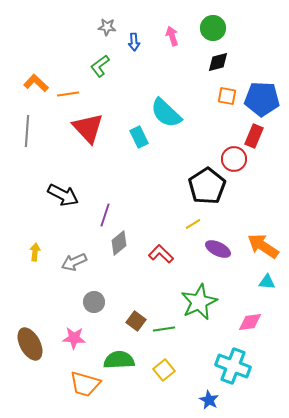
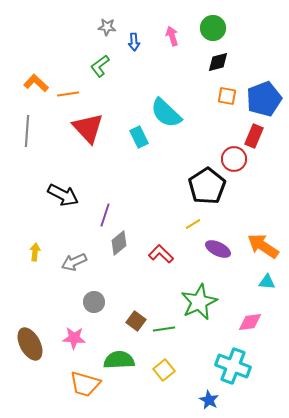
blue pentagon: moved 2 px right; rotated 24 degrees counterclockwise
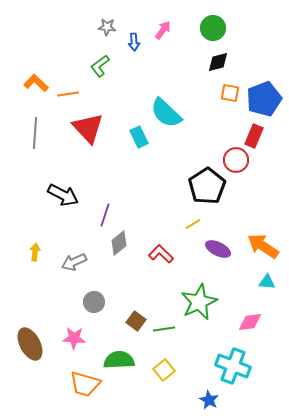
pink arrow: moved 9 px left, 6 px up; rotated 54 degrees clockwise
orange square: moved 3 px right, 3 px up
gray line: moved 8 px right, 2 px down
red circle: moved 2 px right, 1 px down
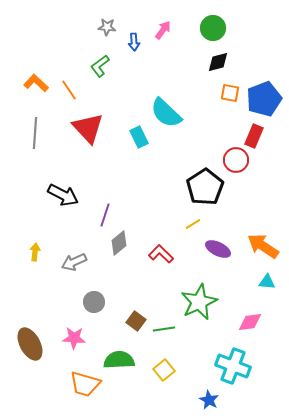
orange line: moved 1 px right, 4 px up; rotated 65 degrees clockwise
black pentagon: moved 2 px left, 1 px down
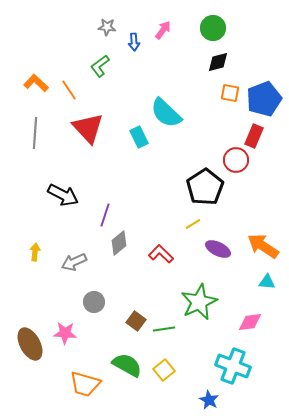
pink star: moved 9 px left, 5 px up
green semicircle: moved 8 px right, 5 px down; rotated 32 degrees clockwise
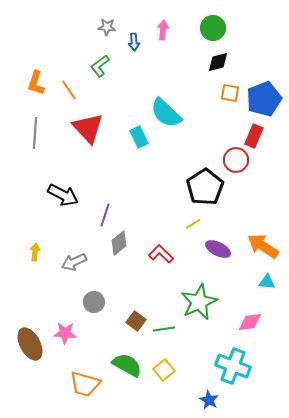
pink arrow: rotated 30 degrees counterclockwise
orange L-shape: rotated 115 degrees counterclockwise
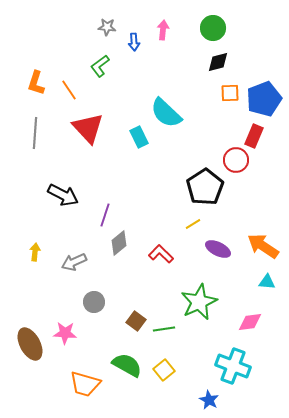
orange square: rotated 12 degrees counterclockwise
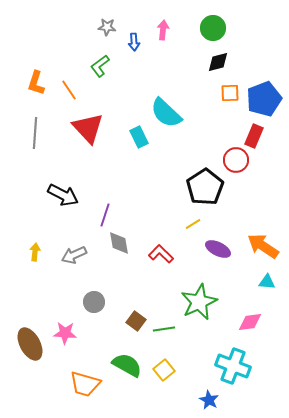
gray diamond: rotated 60 degrees counterclockwise
gray arrow: moved 7 px up
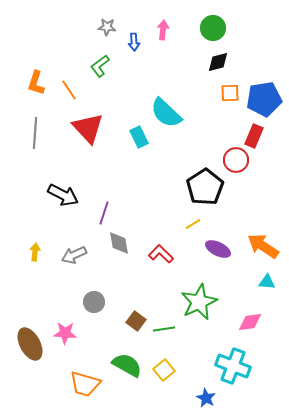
blue pentagon: rotated 12 degrees clockwise
purple line: moved 1 px left, 2 px up
blue star: moved 3 px left, 2 px up
